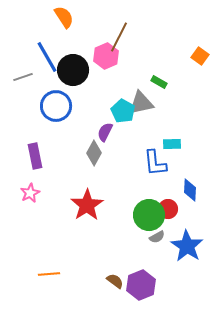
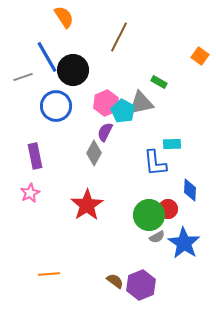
pink hexagon: moved 47 px down
blue star: moved 3 px left, 3 px up
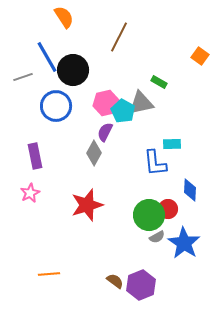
pink hexagon: rotated 10 degrees clockwise
red star: rotated 16 degrees clockwise
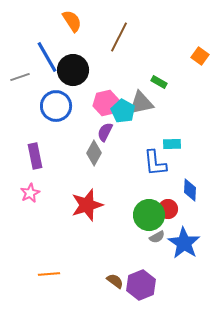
orange semicircle: moved 8 px right, 4 px down
gray line: moved 3 px left
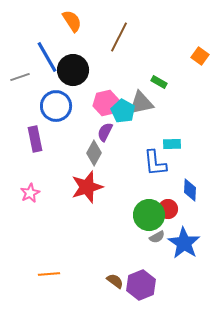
purple rectangle: moved 17 px up
red star: moved 18 px up
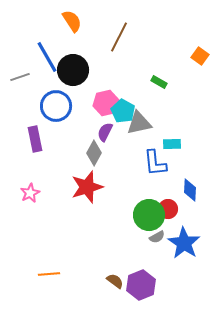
gray triangle: moved 2 px left, 20 px down
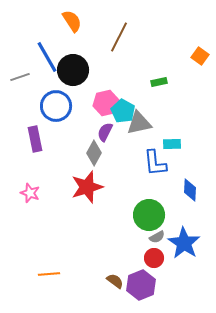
green rectangle: rotated 42 degrees counterclockwise
pink star: rotated 24 degrees counterclockwise
red circle: moved 14 px left, 49 px down
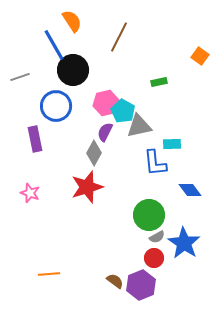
blue line: moved 7 px right, 12 px up
gray triangle: moved 3 px down
blue diamond: rotated 40 degrees counterclockwise
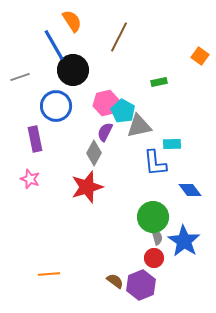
pink star: moved 14 px up
green circle: moved 4 px right, 2 px down
gray semicircle: rotated 77 degrees counterclockwise
blue star: moved 2 px up
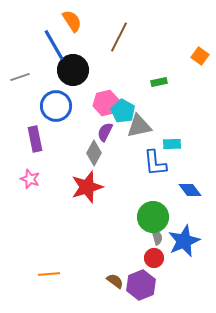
blue star: rotated 16 degrees clockwise
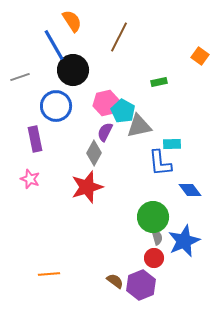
blue L-shape: moved 5 px right
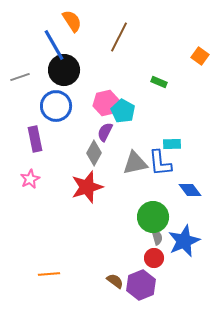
black circle: moved 9 px left
green rectangle: rotated 35 degrees clockwise
gray triangle: moved 4 px left, 37 px down
pink star: rotated 24 degrees clockwise
